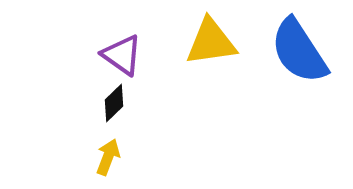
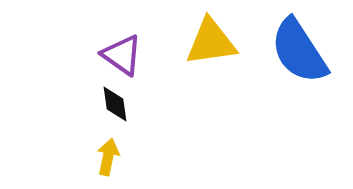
black diamond: moved 1 px right, 1 px down; rotated 54 degrees counterclockwise
yellow arrow: rotated 9 degrees counterclockwise
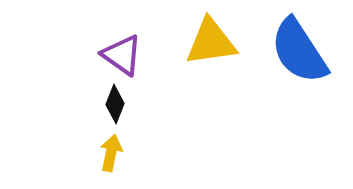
black diamond: rotated 30 degrees clockwise
yellow arrow: moved 3 px right, 4 px up
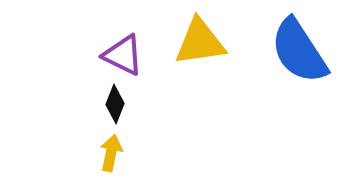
yellow triangle: moved 11 px left
purple triangle: moved 1 px right; rotated 9 degrees counterclockwise
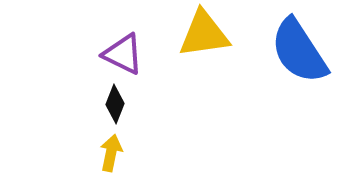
yellow triangle: moved 4 px right, 8 px up
purple triangle: moved 1 px up
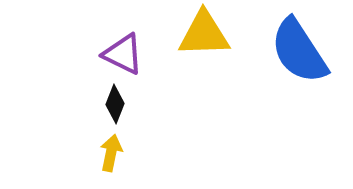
yellow triangle: rotated 6 degrees clockwise
